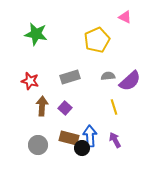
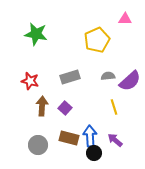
pink triangle: moved 2 px down; rotated 24 degrees counterclockwise
purple arrow: rotated 21 degrees counterclockwise
black circle: moved 12 px right, 5 px down
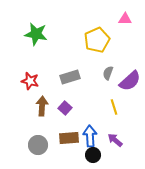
gray semicircle: moved 3 px up; rotated 64 degrees counterclockwise
brown rectangle: rotated 18 degrees counterclockwise
black circle: moved 1 px left, 2 px down
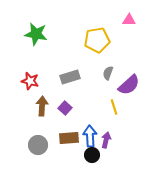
pink triangle: moved 4 px right, 1 px down
yellow pentagon: rotated 15 degrees clockwise
purple semicircle: moved 1 px left, 4 px down
purple arrow: moved 9 px left; rotated 63 degrees clockwise
black circle: moved 1 px left
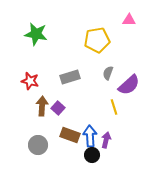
purple square: moved 7 px left
brown rectangle: moved 1 px right, 3 px up; rotated 24 degrees clockwise
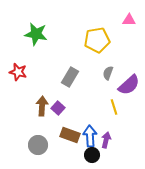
gray rectangle: rotated 42 degrees counterclockwise
red star: moved 12 px left, 9 px up
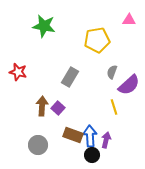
green star: moved 8 px right, 8 px up
gray semicircle: moved 4 px right, 1 px up
brown rectangle: moved 3 px right
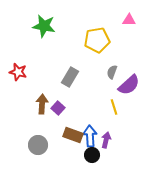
brown arrow: moved 2 px up
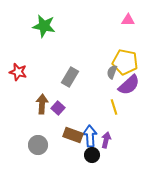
pink triangle: moved 1 px left
yellow pentagon: moved 28 px right, 22 px down; rotated 20 degrees clockwise
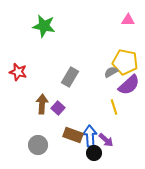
gray semicircle: moved 1 px left; rotated 40 degrees clockwise
purple arrow: rotated 119 degrees clockwise
black circle: moved 2 px right, 2 px up
